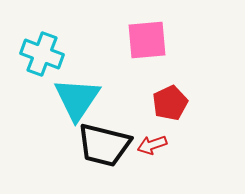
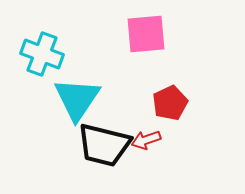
pink square: moved 1 px left, 6 px up
red arrow: moved 6 px left, 5 px up
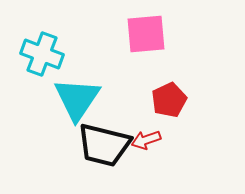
red pentagon: moved 1 px left, 3 px up
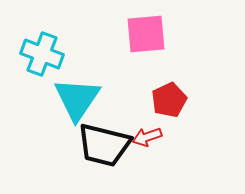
red arrow: moved 1 px right, 3 px up
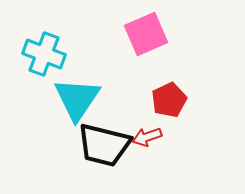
pink square: rotated 18 degrees counterclockwise
cyan cross: moved 2 px right
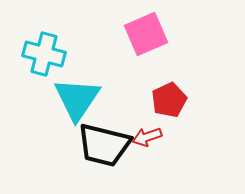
cyan cross: rotated 6 degrees counterclockwise
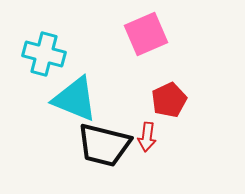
cyan triangle: moved 2 px left; rotated 42 degrees counterclockwise
red arrow: rotated 64 degrees counterclockwise
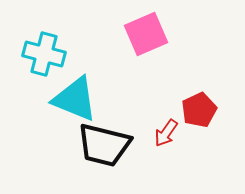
red pentagon: moved 30 px right, 10 px down
red arrow: moved 19 px right, 4 px up; rotated 28 degrees clockwise
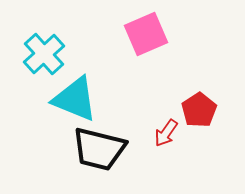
cyan cross: rotated 33 degrees clockwise
red pentagon: rotated 8 degrees counterclockwise
black trapezoid: moved 5 px left, 4 px down
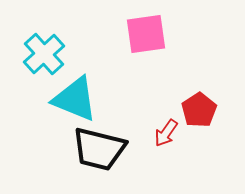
pink square: rotated 15 degrees clockwise
